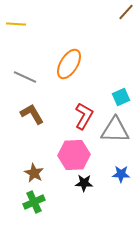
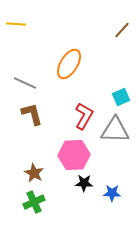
brown line: moved 4 px left, 18 px down
gray line: moved 6 px down
brown L-shape: rotated 15 degrees clockwise
blue star: moved 9 px left, 19 px down
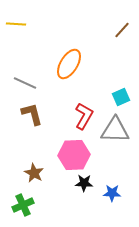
green cross: moved 11 px left, 3 px down
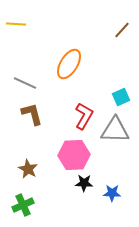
brown star: moved 6 px left, 4 px up
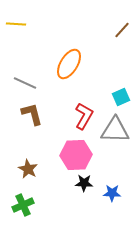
pink hexagon: moved 2 px right
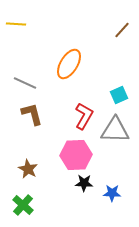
cyan square: moved 2 px left, 2 px up
green cross: rotated 25 degrees counterclockwise
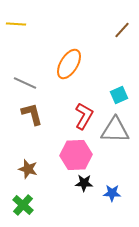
brown star: rotated 12 degrees counterclockwise
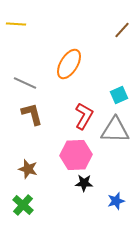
blue star: moved 4 px right, 8 px down; rotated 18 degrees counterclockwise
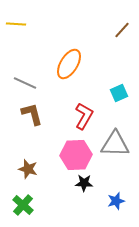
cyan square: moved 2 px up
gray triangle: moved 14 px down
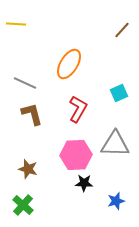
red L-shape: moved 6 px left, 7 px up
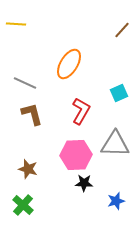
red L-shape: moved 3 px right, 2 px down
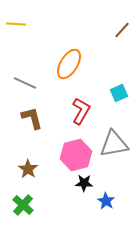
brown L-shape: moved 4 px down
gray triangle: moved 1 px left; rotated 12 degrees counterclockwise
pink hexagon: rotated 12 degrees counterclockwise
brown star: rotated 18 degrees clockwise
blue star: moved 10 px left; rotated 24 degrees counterclockwise
